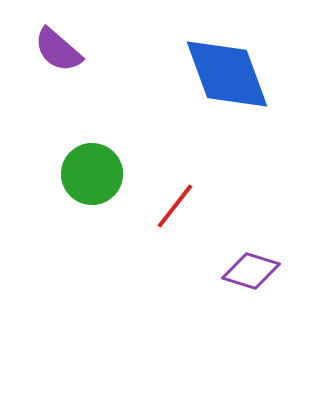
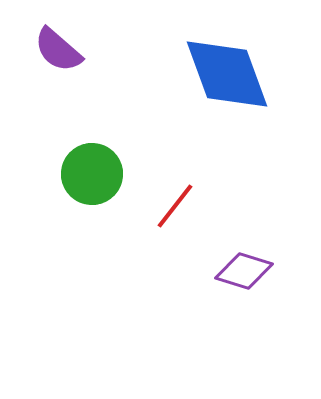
purple diamond: moved 7 px left
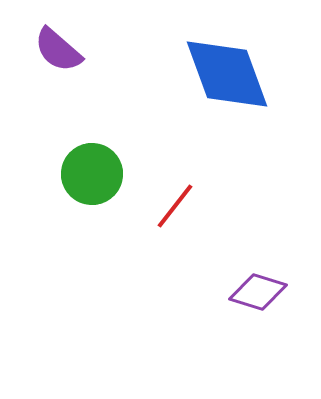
purple diamond: moved 14 px right, 21 px down
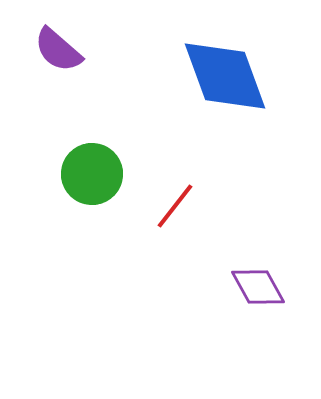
blue diamond: moved 2 px left, 2 px down
purple diamond: moved 5 px up; rotated 44 degrees clockwise
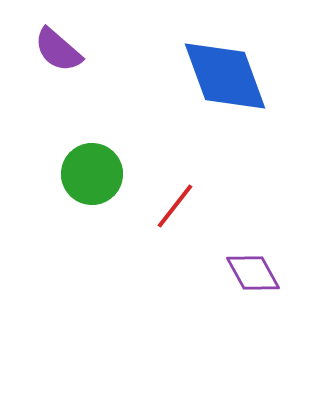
purple diamond: moved 5 px left, 14 px up
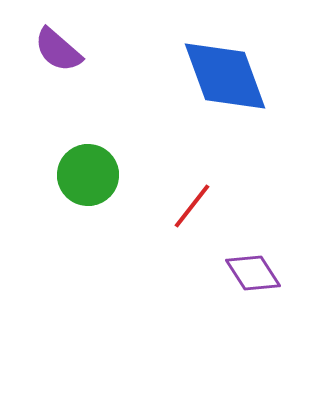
green circle: moved 4 px left, 1 px down
red line: moved 17 px right
purple diamond: rotated 4 degrees counterclockwise
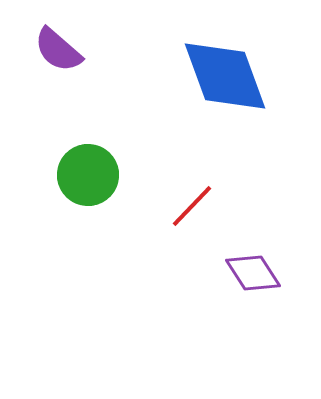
red line: rotated 6 degrees clockwise
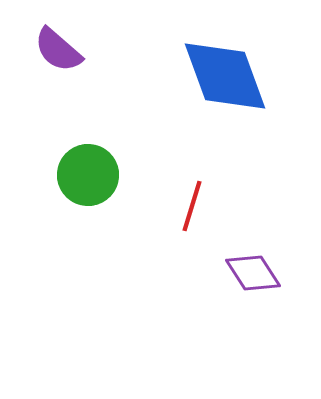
red line: rotated 27 degrees counterclockwise
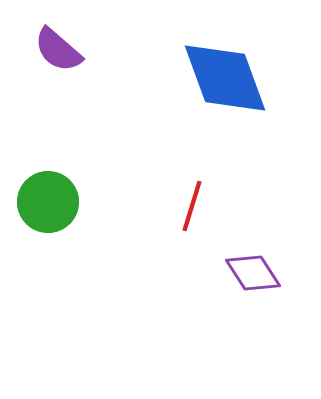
blue diamond: moved 2 px down
green circle: moved 40 px left, 27 px down
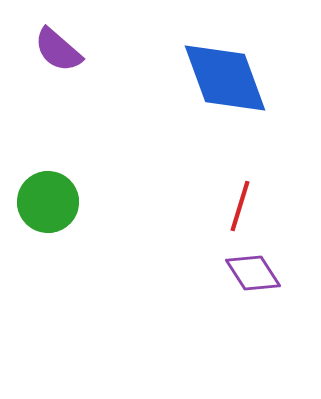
red line: moved 48 px right
